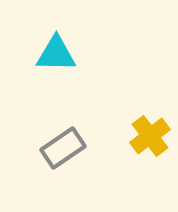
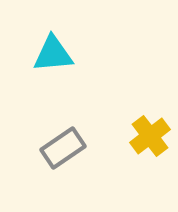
cyan triangle: moved 3 px left; rotated 6 degrees counterclockwise
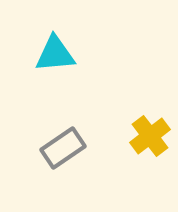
cyan triangle: moved 2 px right
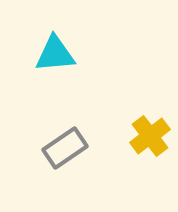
gray rectangle: moved 2 px right
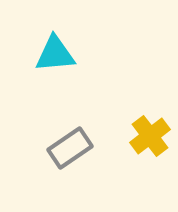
gray rectangle: moved 5 px right
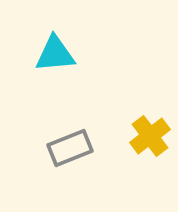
gray rectangle: rotated 12 degrees clockwise
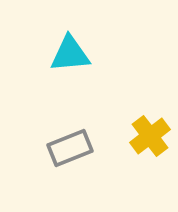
cyan triangle: moved 15 px right
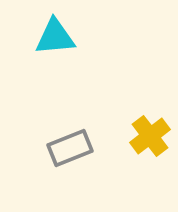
cyan triangle: moved 15 px left, 17 px up
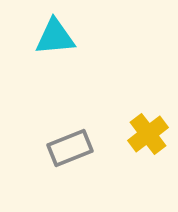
yellow cross: moved 2 px left, 2 px up
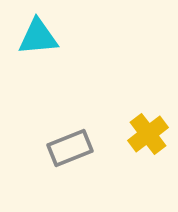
cyan triangle: moved 17 px left
